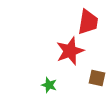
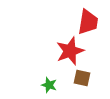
brown square: moved 15 px left
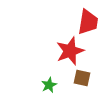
green star: rotated 28 degrees clockwise
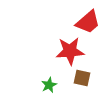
red trapezoid: rotated 40 degrees clockwise
red star: rotated 16 degrees clockwise
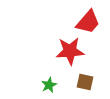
red trapezoid: rotated 8 degrees counterclockwise
brown square: moved 3 px right, 4 px down
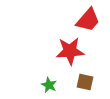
red trapezoid: moved 2 px up
green star: rotated 21 degrees counterclockwise
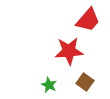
red star: moved 1 px left
brown square: rotated 24 degrees clockwise
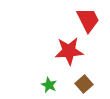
red trapezoid: rotated 68 degrees counterclockwise
brown square: moved 1 px left, 2 px down; rotated 12 degrees clockwise
